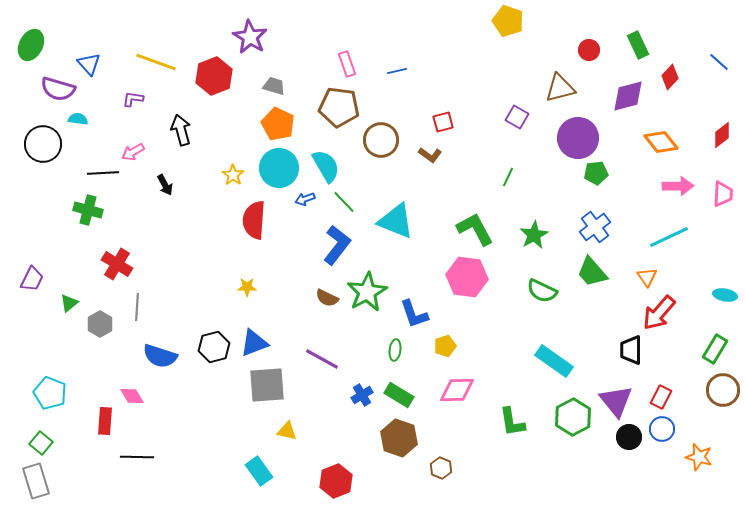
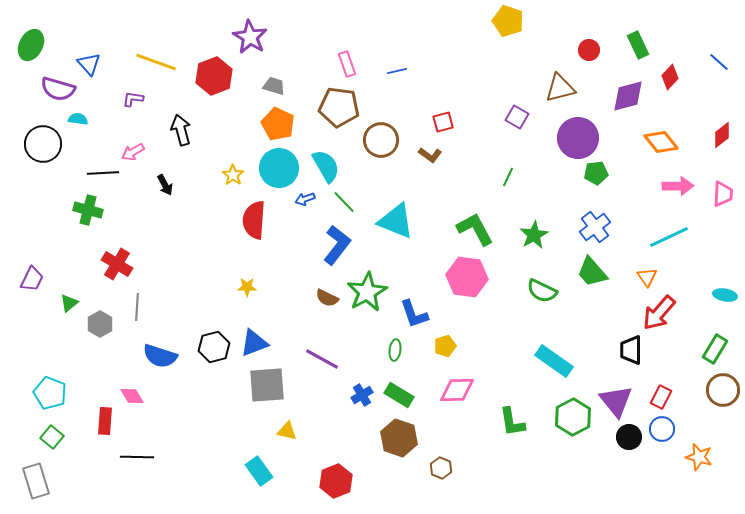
green square at (41, 443): moved 11 px right, 6 px up
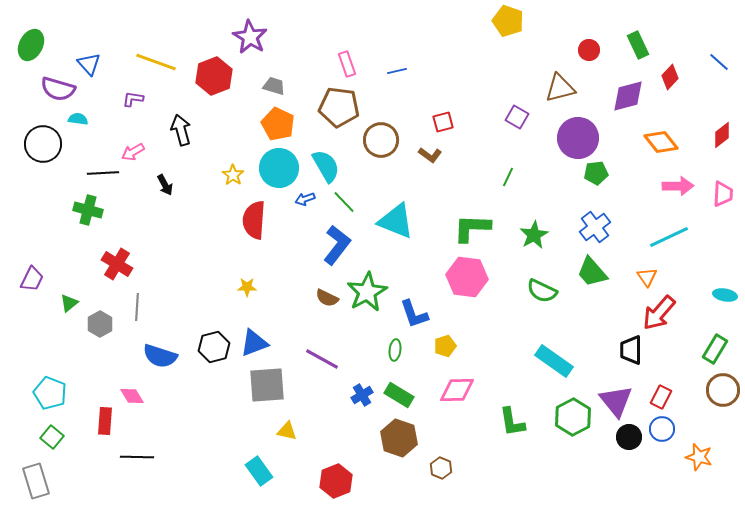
green L-shape at (475, 229): moved 3 px left, 1 px up; rotated 60 degrees counterclockwise
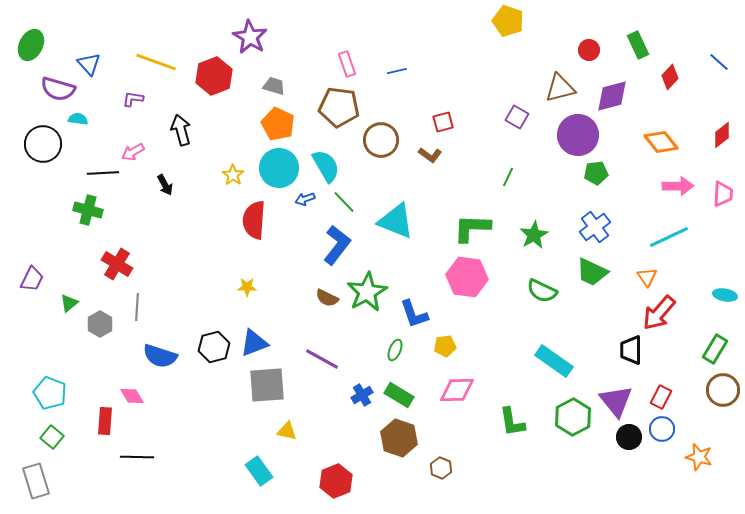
purple diamond at (628, 96): moved 16 px left
purple circle at (578, 138): moved 3 px up
green trapezoid at (592, 272): rotated 24 degrees counterclockwise
yellow pentagon at (445, 346): rotated 10 degrees clockwise
green ellipse at (395, 350): rotated 15 degrees clockwise
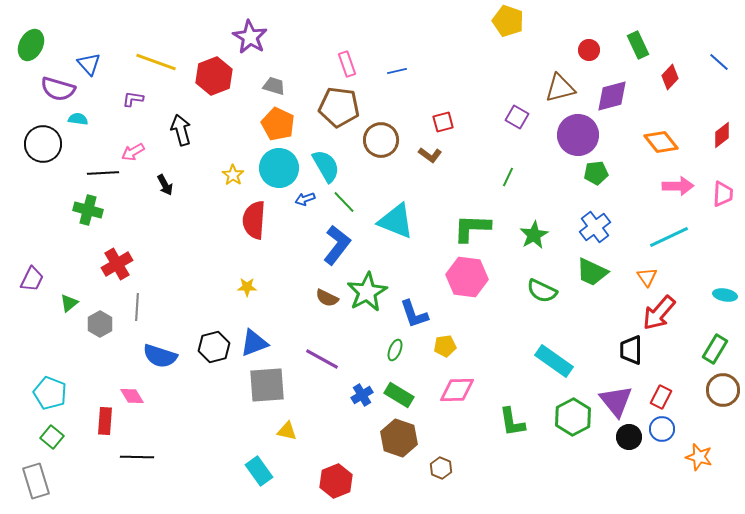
red cross at (117, 264): rotated 28 degrees clockwise
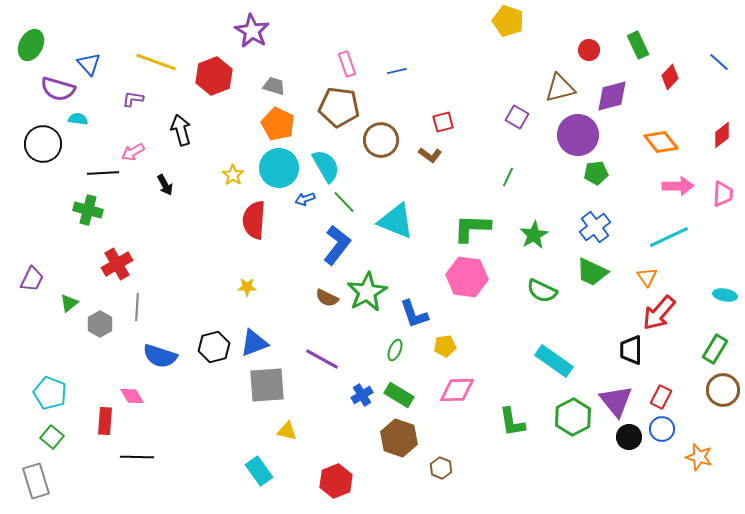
purple star at (250, 37): moved 2 px right, 6 px up
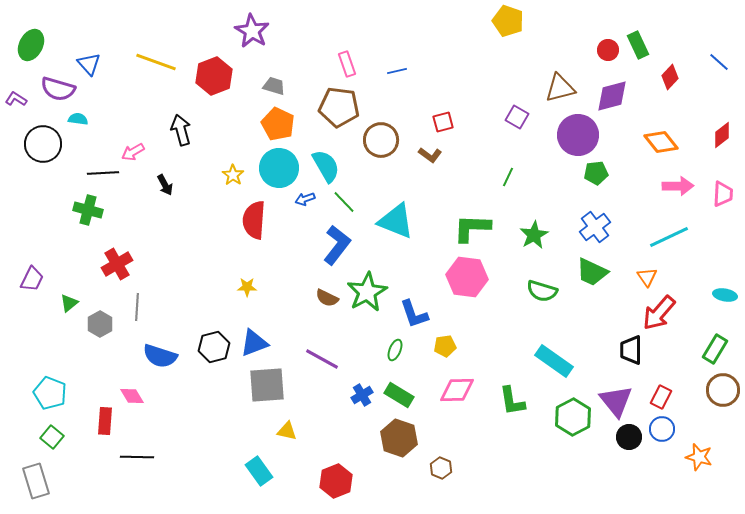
red circle at (589, 50): moved 19 px right
purple L-shape at (133, 99): moved 117 px left; rotated 25 degrees clockwise
green semicircle at (542, 291): rotated 8 degrees counterclockwise
green L-shape at (512, 422): moved 21 px up
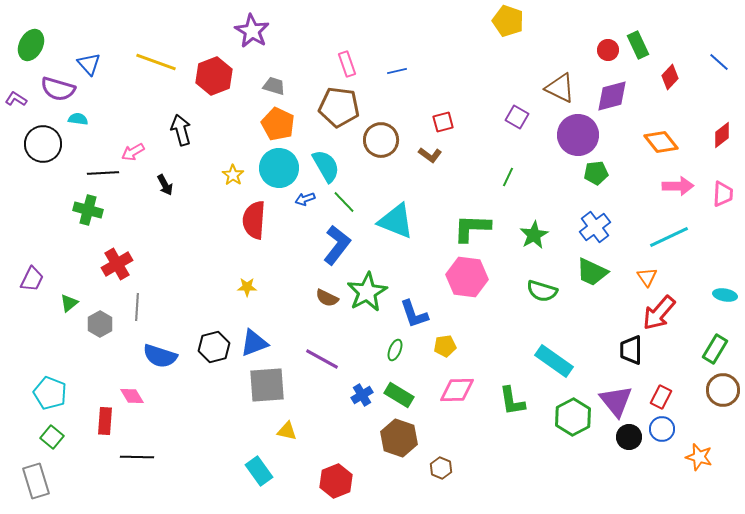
brown triangle at (560, 88): rotated 40 degrees clockwise
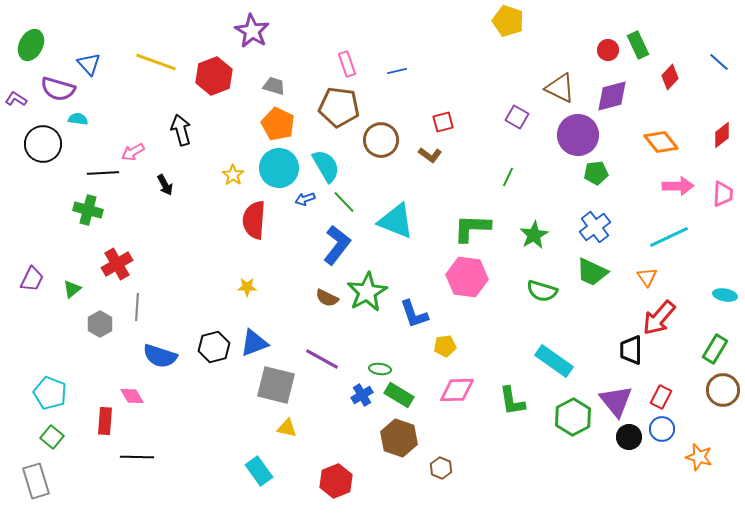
green triangle at (69, 303): moved 3 px right, 14 px up
red arrow at (659, 313): moved 5 px down
green ellipse at (395, 350): moved 15 px left, 19 px down; rotated 75 degrees clockwise
gray square at (267, 385): moved 9 px right; rotated 18 degrees clockwise
yellow triangle at (287, 431): moved 3 px up
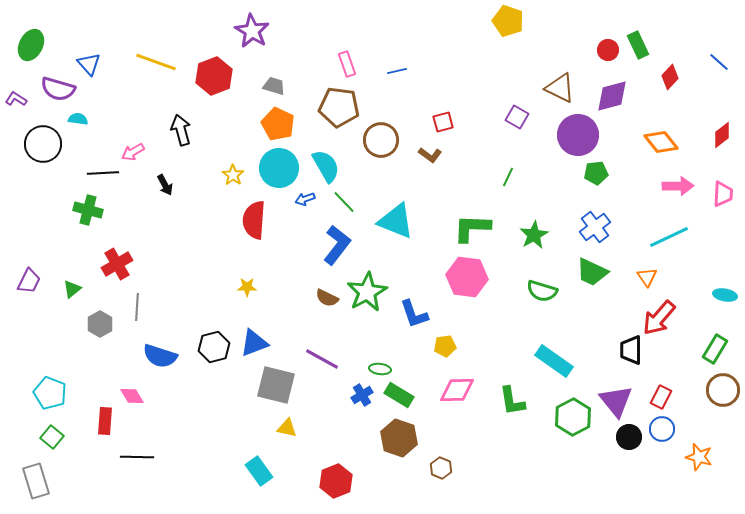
purple trapezoid at (32, 279): moved 3 px left, 2 px down
